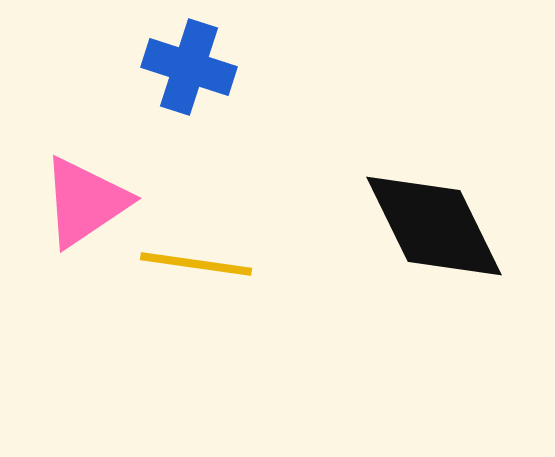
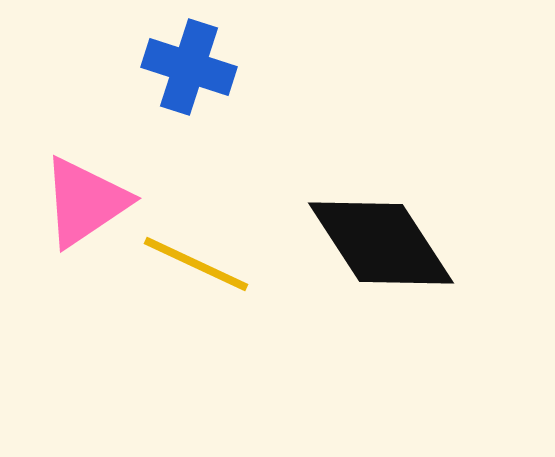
black diamond: moved 53 px left, 17 px down; rotated 7 degrees counterclockwise
yellow line: rotated 17 degrees clockwise
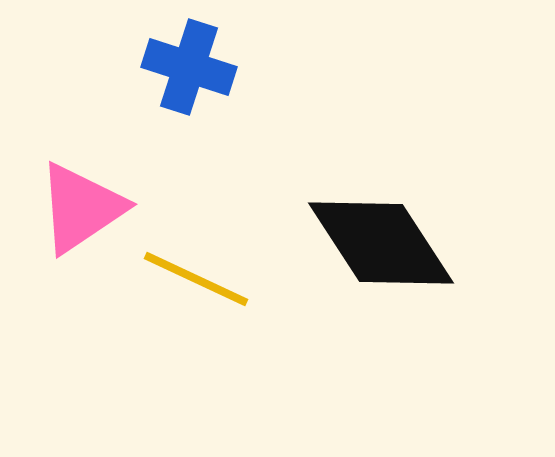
pink triangle: moved 4 px left, 6 px down
yellow line: moved 15 px down
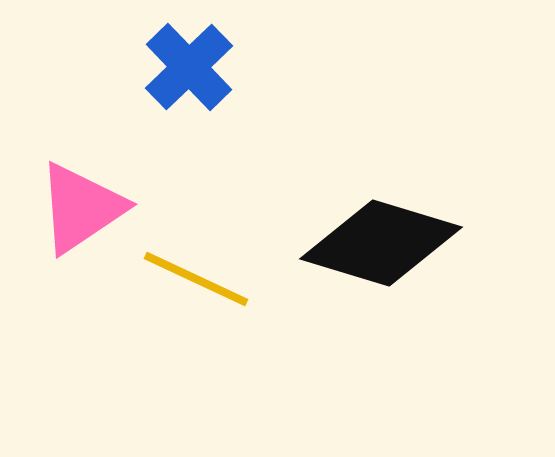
blue cross: rotated 28 degrees clockwise
black diamond: rotated 40 degrees counterclockwise
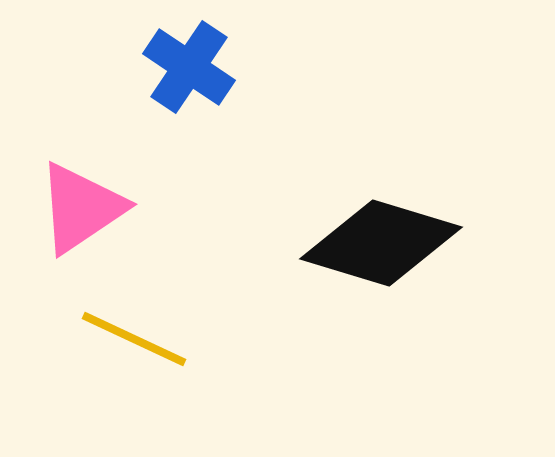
blue cross: rotated 12 degrees counterclockwise
yellow line: moved 62 px left, 60 px down
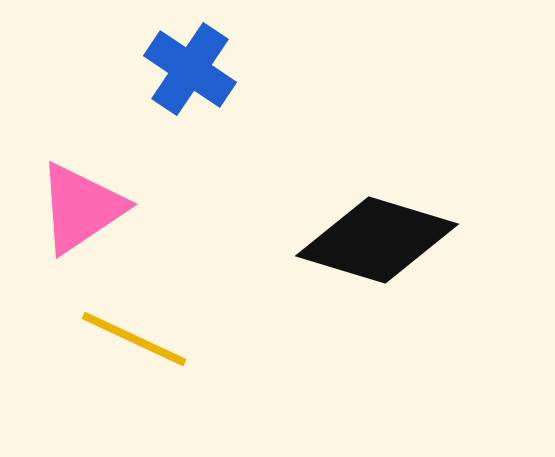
blue cross: moved 1 px right, 2 px down
black diamond: moved 4 px left, 3 px up
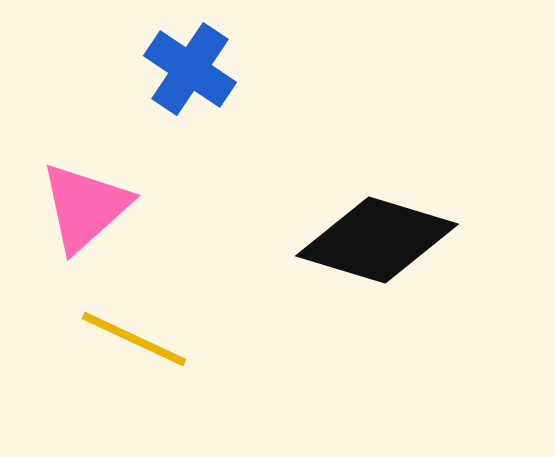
pink triangle: moved 4 px right, 1 px up; rotated 8 degrees counterclockwise
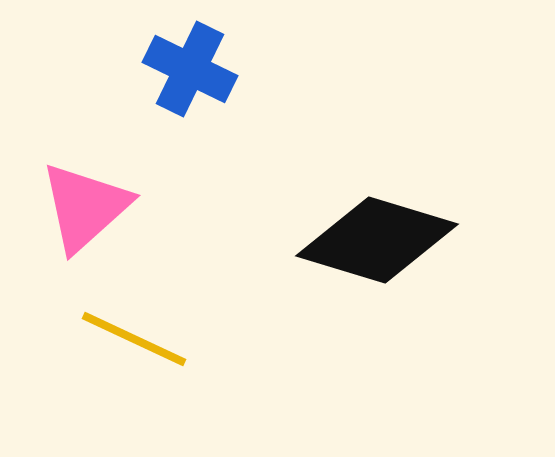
blue cross: rotated 8 degrees counterclockwise
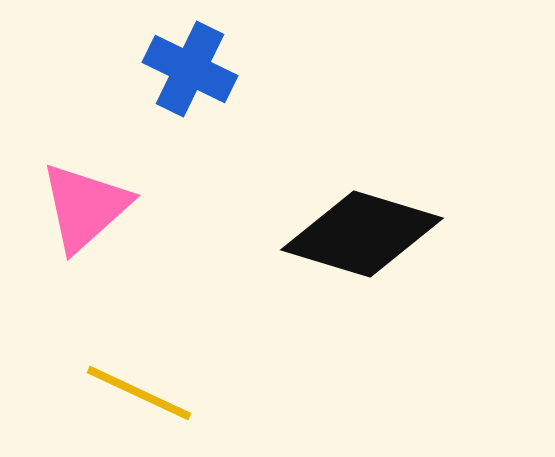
black diamond: moved 15 px left, 6 px up
yellow line: moved 5 px right, 54 px down
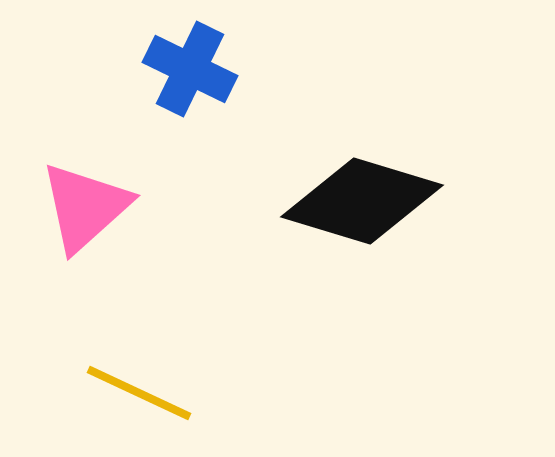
black diamond: moved 33 px up
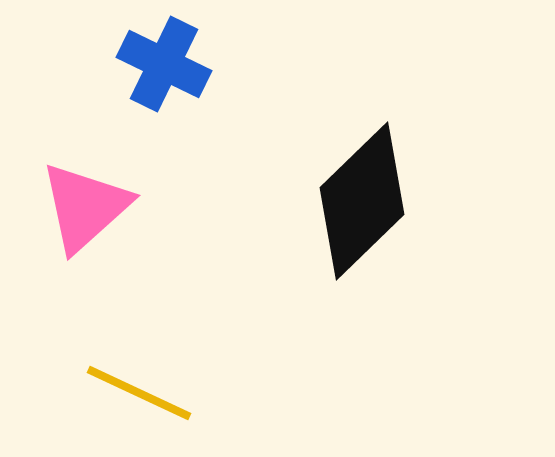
blue cross: moved 26 px left, 5 px up
black diamond: rotated 61 degrees counterclockwise
